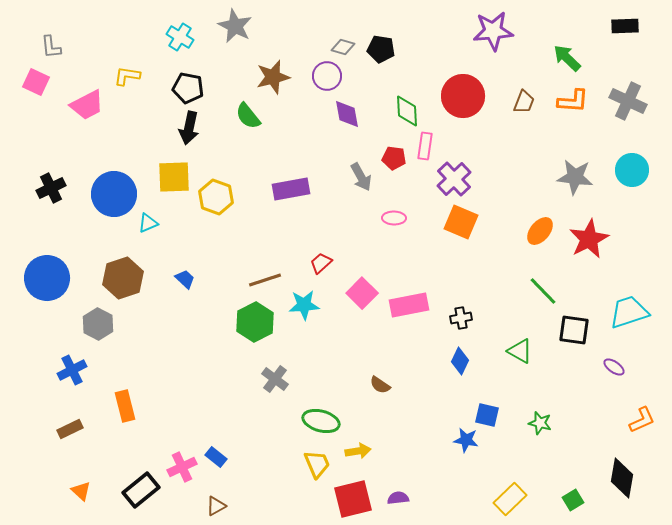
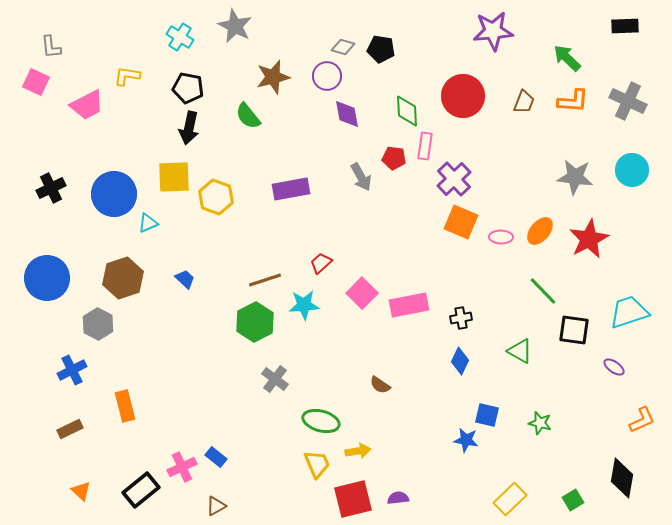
pink ellipse at (394, 218): moved 107 px right, 19 px down
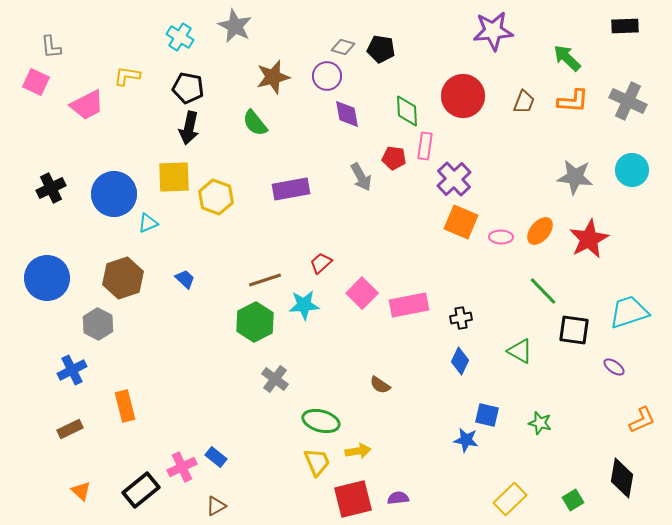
green semicircle at (248, 116): moved 7 px right, 7 px down
yellow trapezoid at (317, 464): moved 2 px up
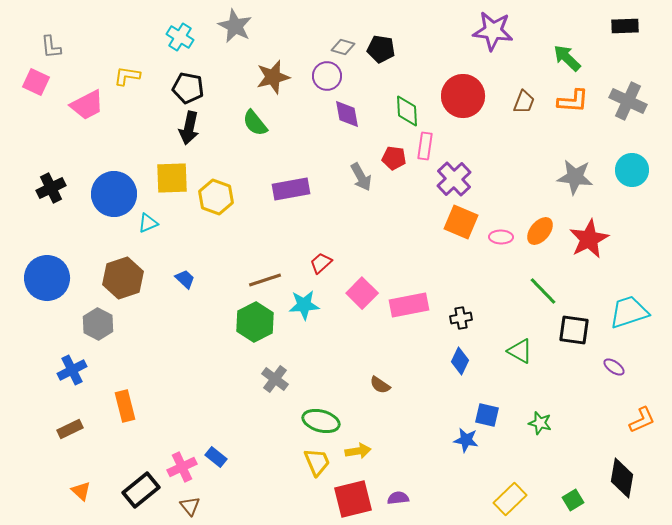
purple star at (493, 31): rotated 12 degrees clockwise
yellow square at (174, 177): moved 2 px left, 1 px down
brown triangle at (216, 506): moved 26 px left; rotated 40 degrees counterclockwise
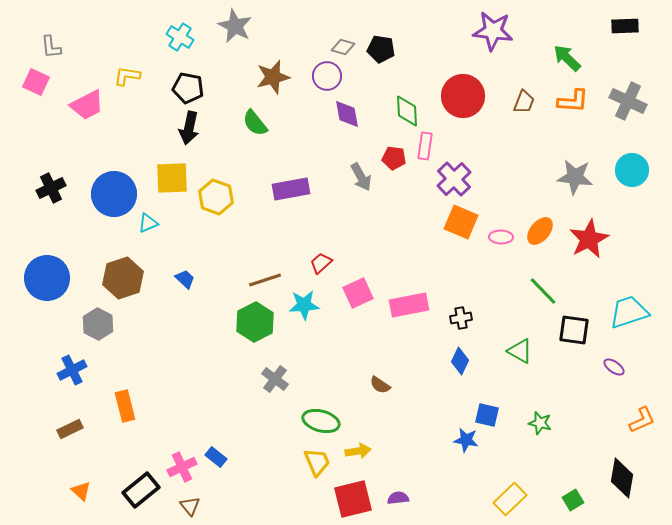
pink square at (362, 293): moved 4 px left; rotated 20 degrees clockwise
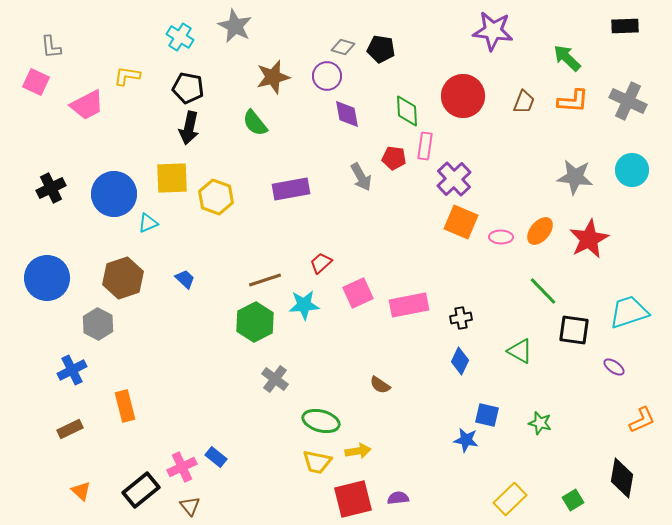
yellow trapezoid at (317, 462): rotated 124 degrees clockwise
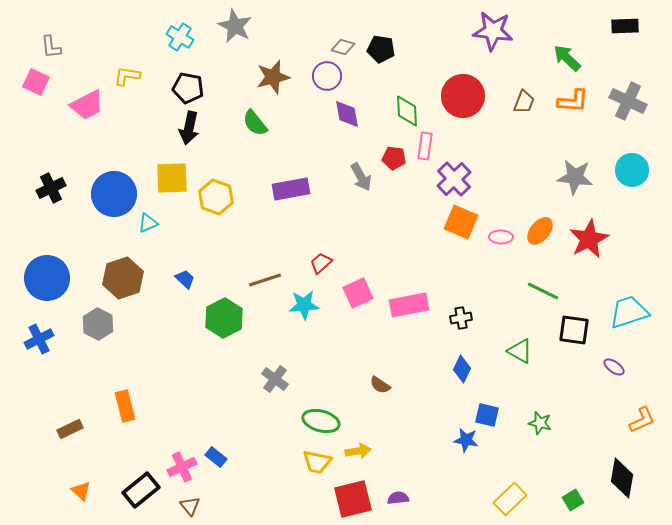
green line at (543, 291): rotated 20 degrees counterclockwise
green hexagon at (255, 322): moved 31 px left, 4 px up
blue diamond at (460, 361): moved 2 px right, 8 px down
blue cross at (72, 370): moved 33 px left, 31 px up
